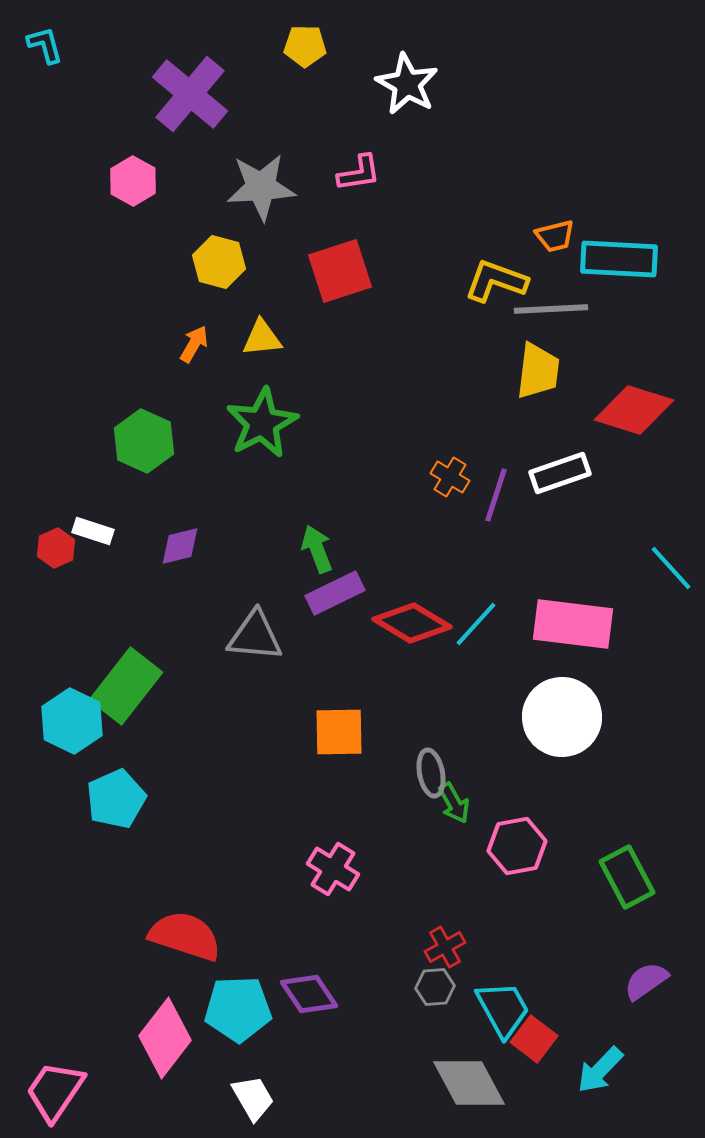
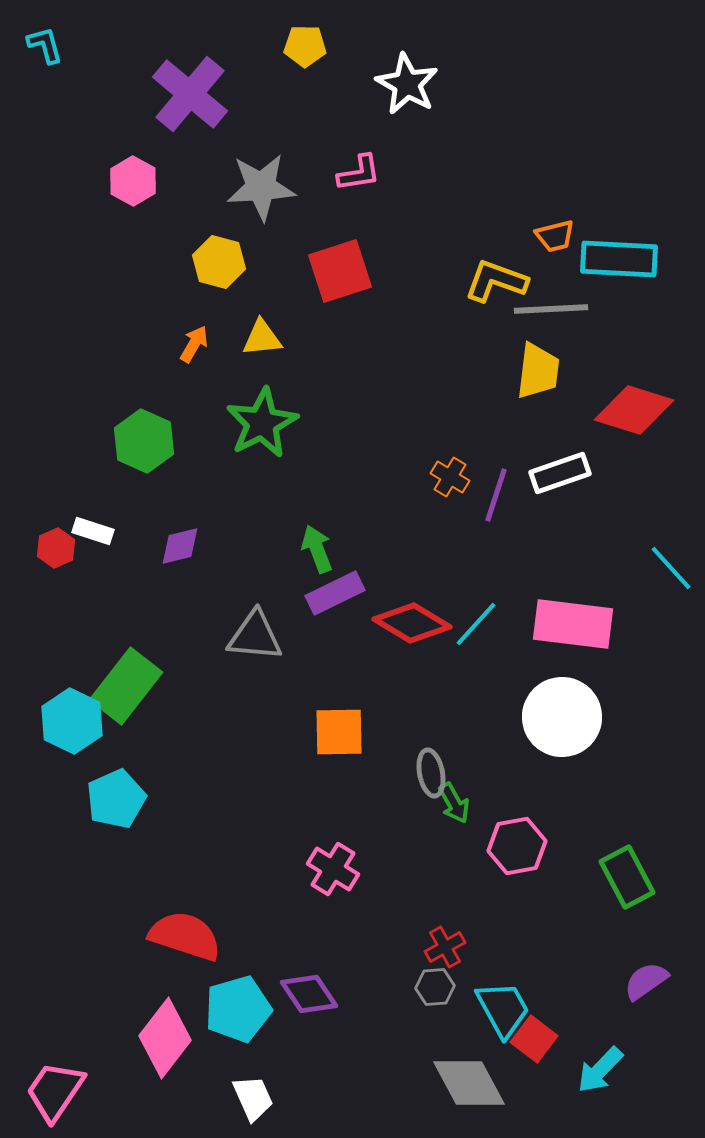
cyan pentagon at (238, 1009): rotated 14 degrees counterclockwise
white trapezoid at (253, 1098): rotated 6 degrees clockwise
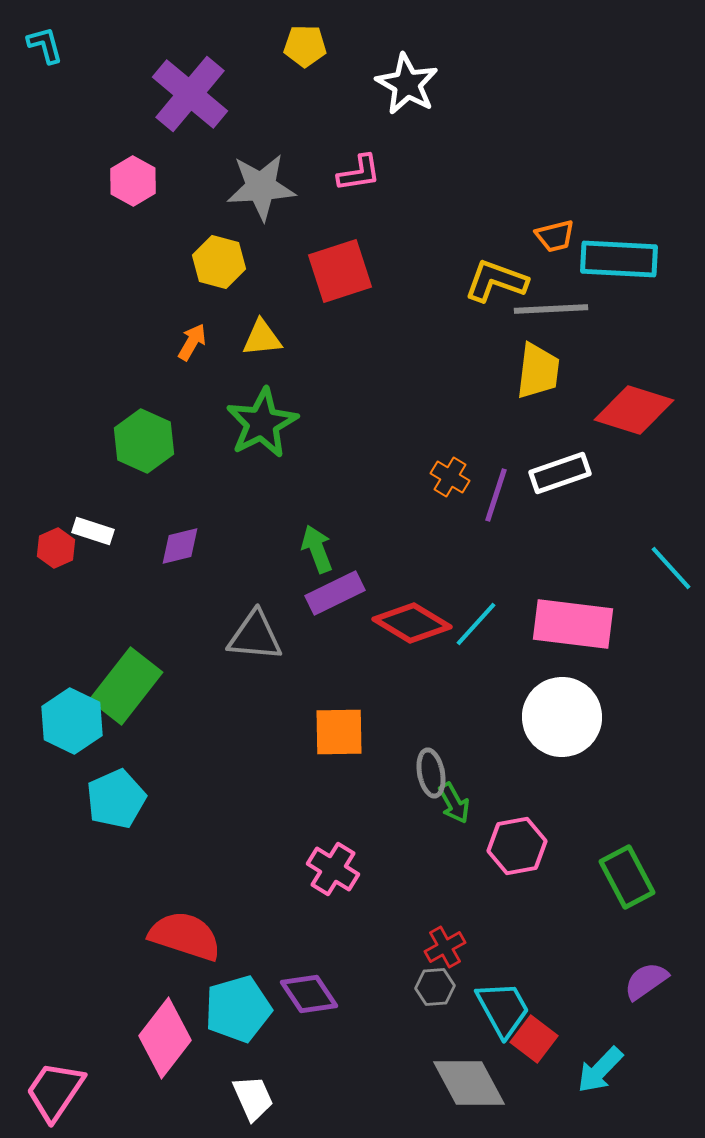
orange arrow at (194, 344): moved 2 px left, 2 px up
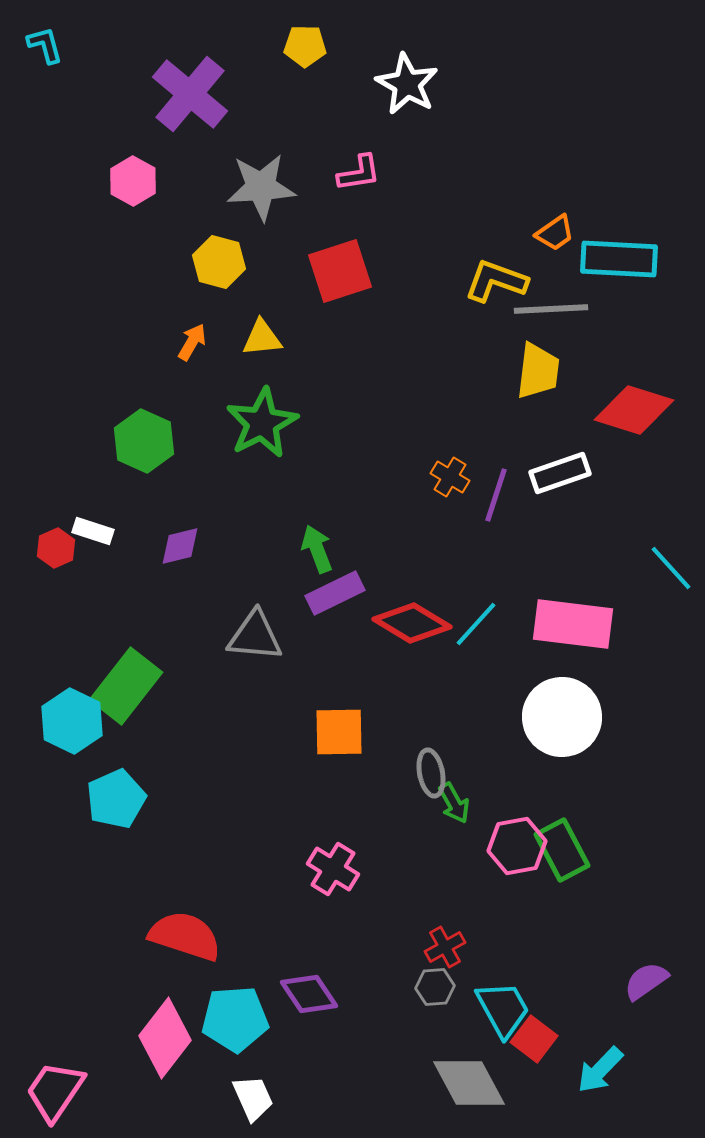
orange trapezoid at (555, 236): moved 3 px up; rotated 21 degrees counterclockwise
green rectangle at (627, 877): moved 65 px left, 27 px up
cyan pentagon at (238, 1009): moved 3 px left, 10 px down; rotated 12 degrees clockwise
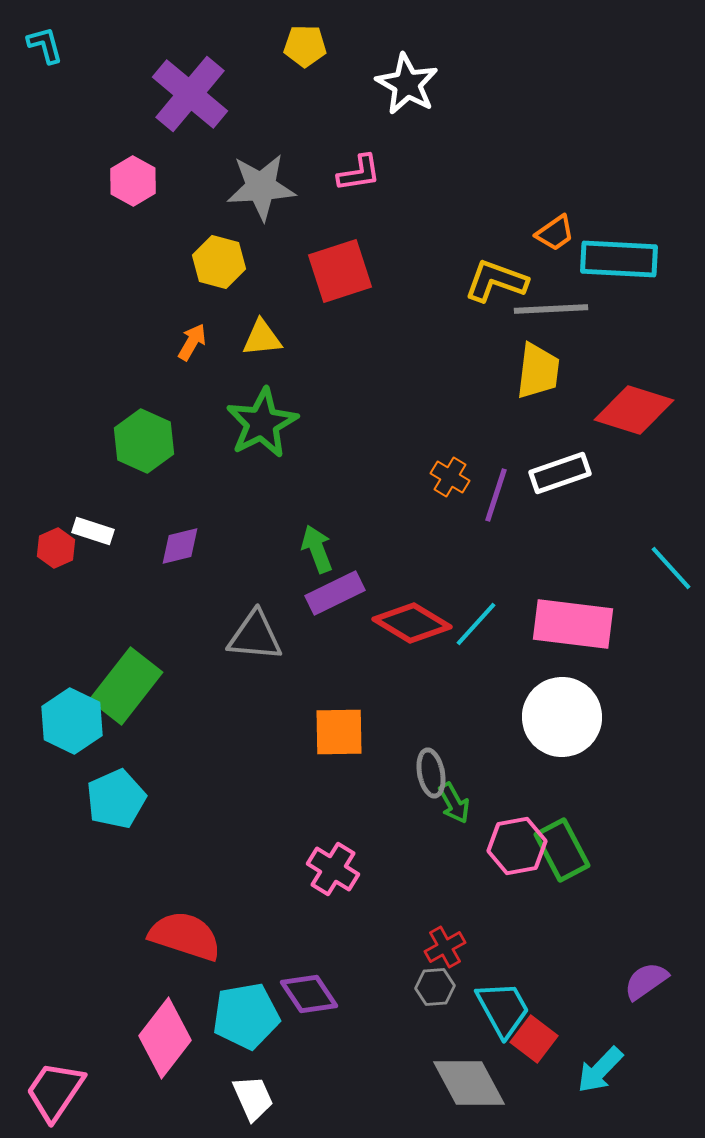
cyan pentagon at (235, 1019): moved 11 px right, 3 px up; rotated 6 degrees counterclockwise
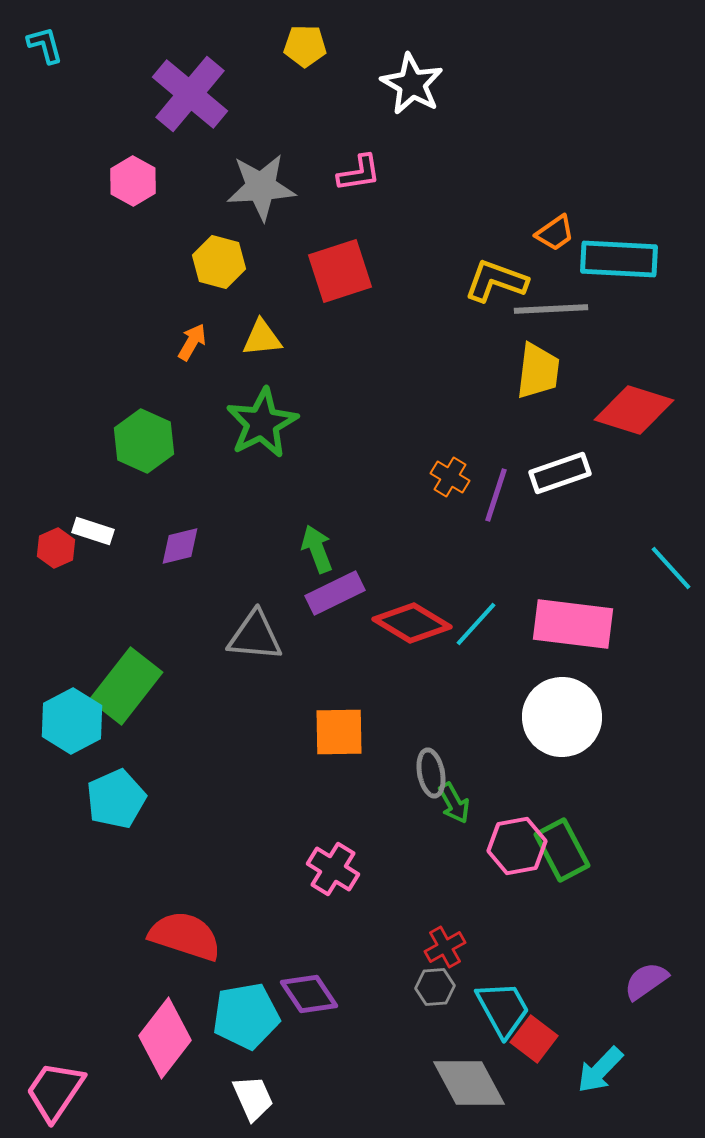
white star at (407, 84): moved 5 px right
cyan hexagon at (72, 721): rotated 6 degrees clockwise
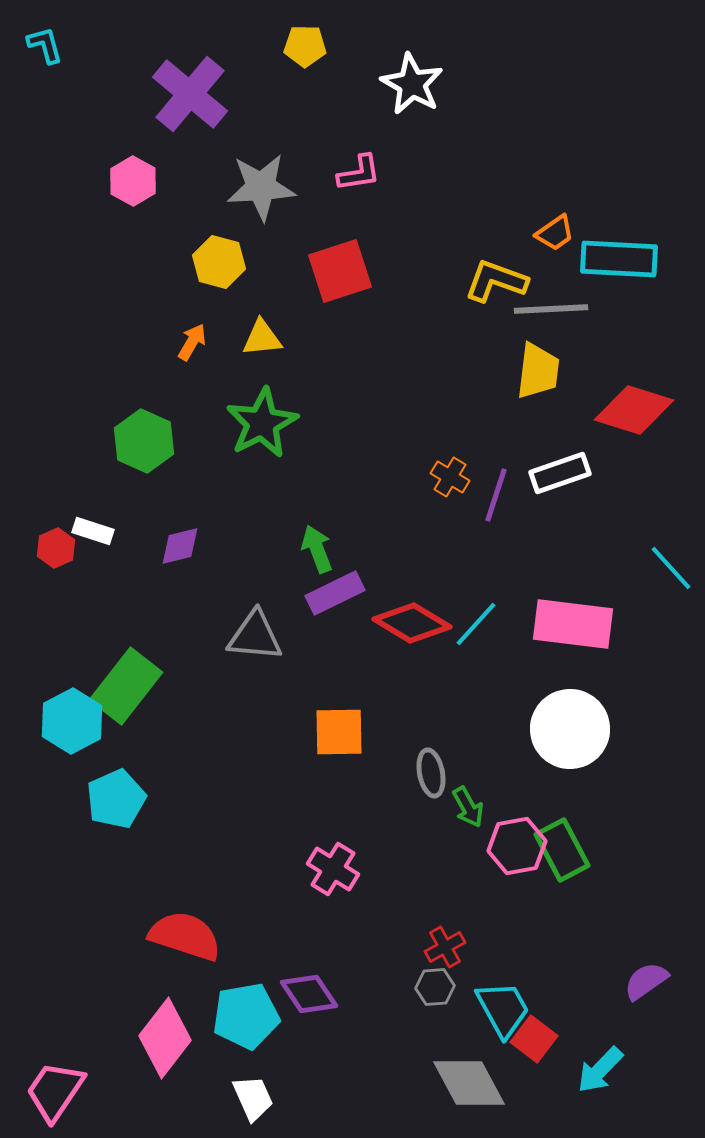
white circle at (562, 717): moved 8 px right, 12 px down
green arrow at (454, 803): moved 14 px right, 4 px down
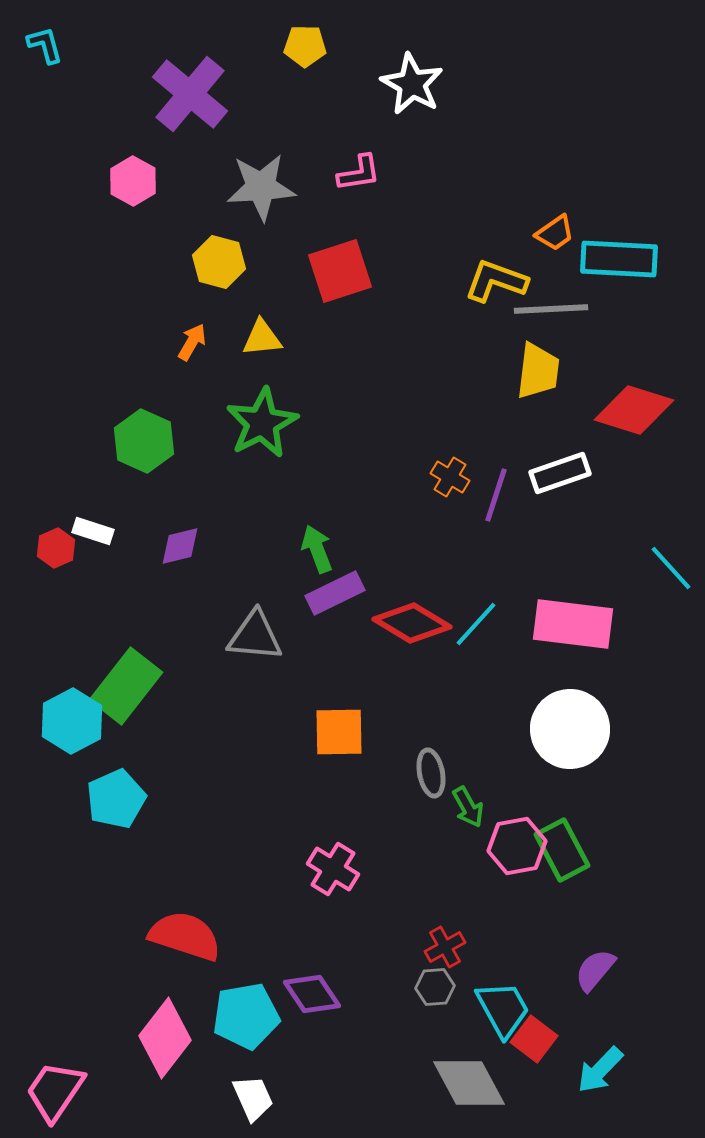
purple semicircle at (646, 981): moved 51 px left, 11 px up; rotated 15 degrees counterclockwise
purple diamond at (309, 994): moved 3 px right
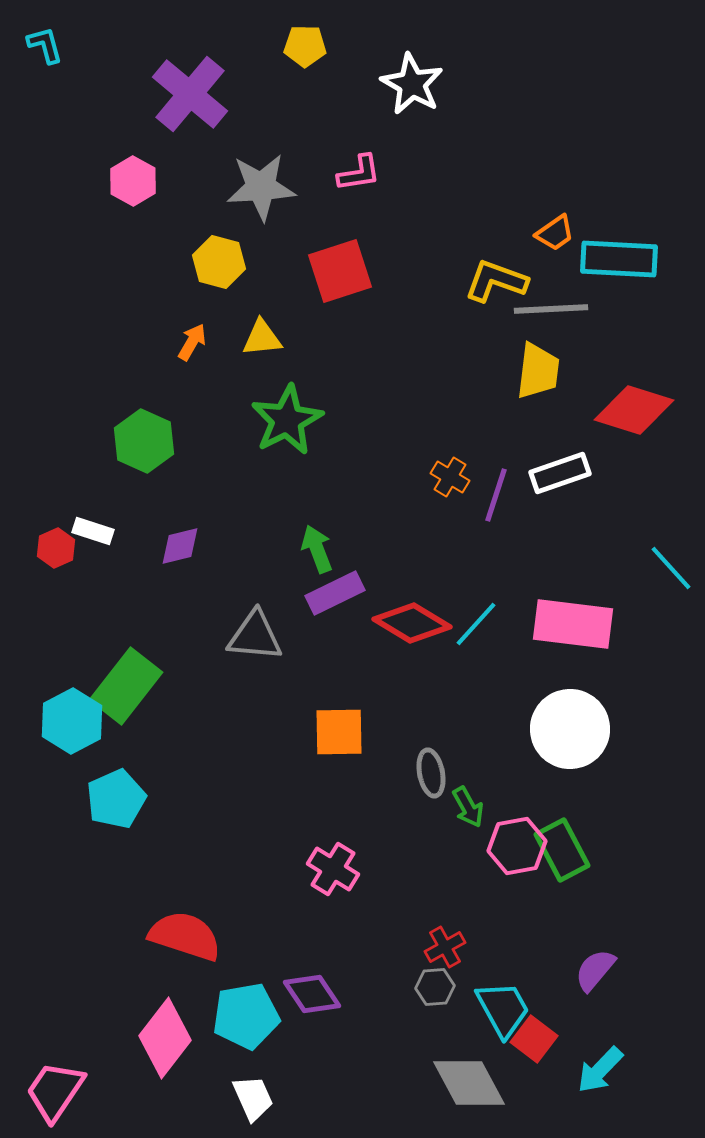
green star at (262, 423): moved 25 px right, 3 px up
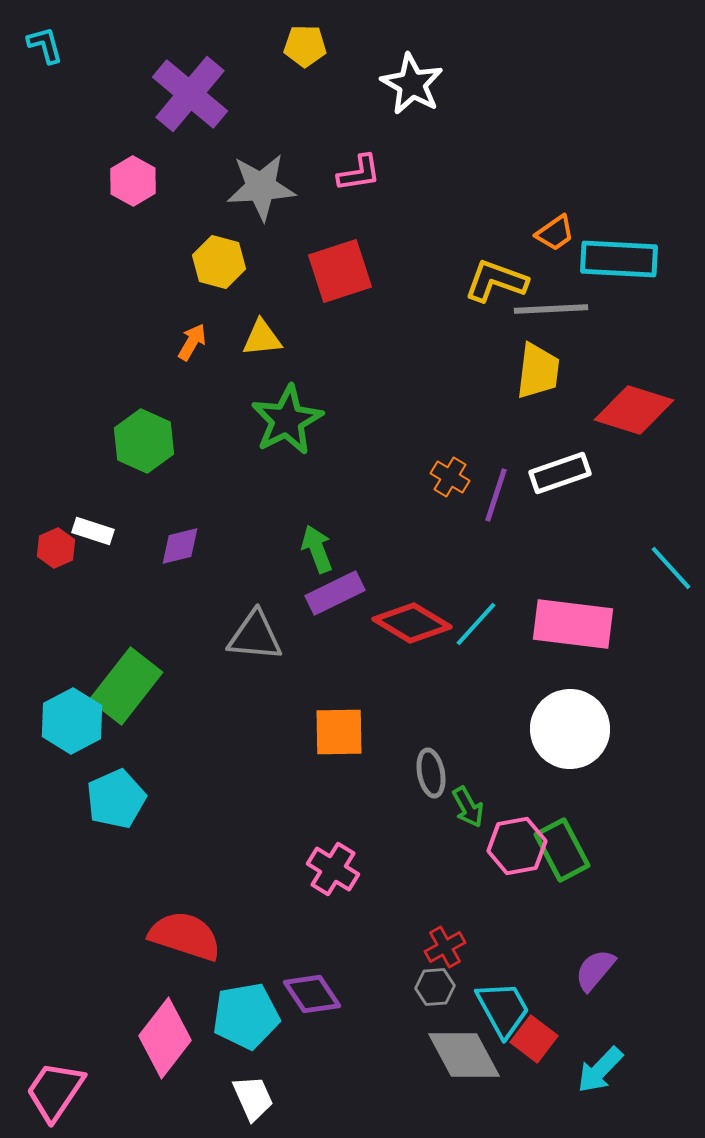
gray diamond at (469, 1083): moved 5 px left, 28 px up
